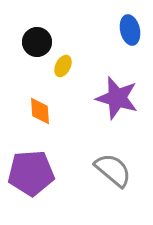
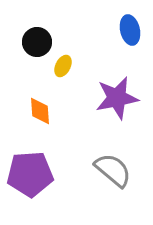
purple star: rotated 27 degrees counterclockwise
purple pentagon: moved 1 px left, 1 px down
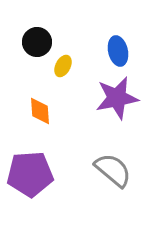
blue ellipse: moved 12 px left, 21 px down
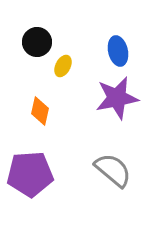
orange diamond: rotated 16 degrees clockwise
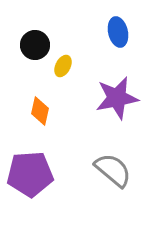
black circle: moved 2 px left, 3 px down
blue ellipse: moved 19 px up
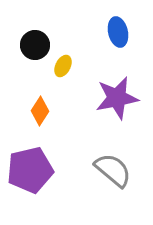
orange diamond: rotated 20 degrees clockwise
purple pentagon: moved 4 px up; rotated 9 degrees counterclockwise
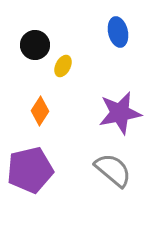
purple star: moved 3 px right, 15 px down
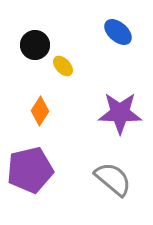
blue ellipse: rotated 36 degrees counterclockwise
yellow ellipse: rotated 70 degrees counterclockwise
purple star: rotated 12 degrees clockwise
gray semicircle: moved 9 px down
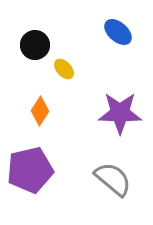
yellow ellipse: moved 1 px right, 3 px down
